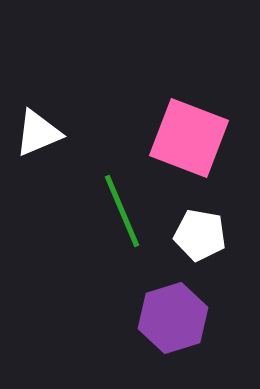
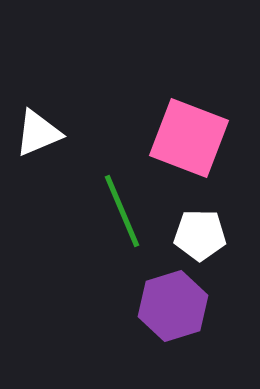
white pentagon: rotated 9 degrees counterclockwise
purple hexagon: moved 12 px up
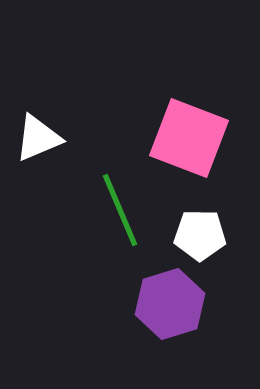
white triangle: moved 5 px down
green line: moved 2 px left, 1 px up
purple hexagon: moved 3 px left, 2 px up
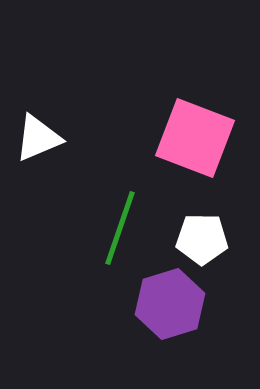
pink square: moved 6 px right
green line: moved 18 px down; rotated 42 degrees clockwise
white pentagon: moved 2 px right, 4 px down
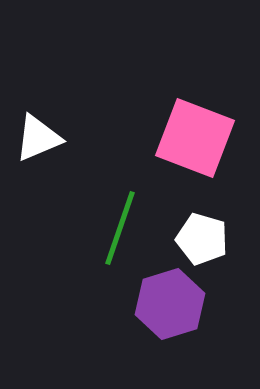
white pentagon: rotated 15 degrees clockwise
